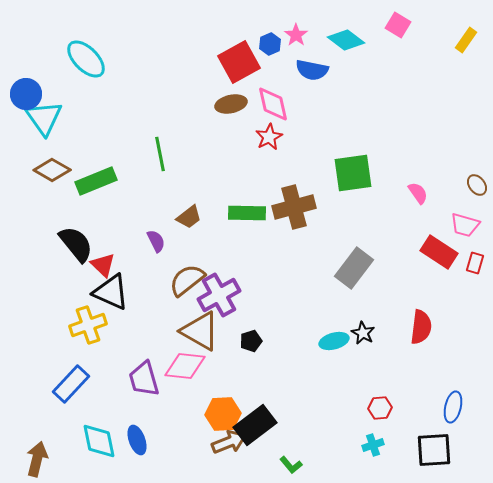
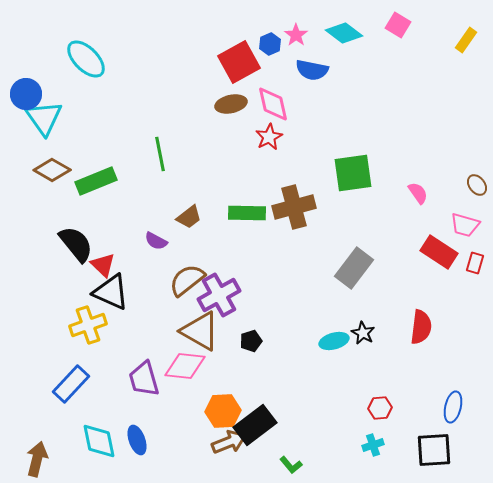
cyan diamond at (346, 40): moved 2 px left, 7 px up
purple semicircle at (156, 241): rotated 145 degrees clockwise
orange hexagon at (223, 414): moved 3 px up
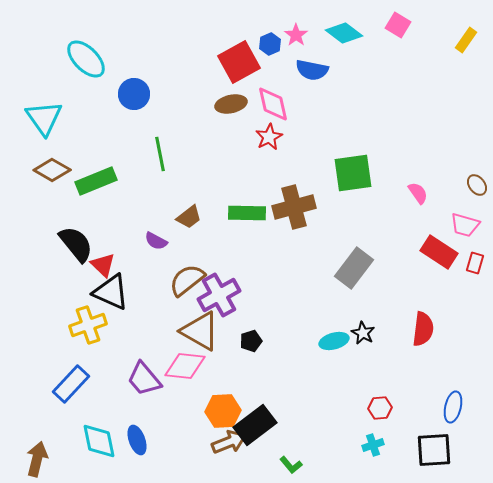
blue circle at (26, 94): moved 108 px right
red semicircle at (421, 327): moved 2 px right, 2 px down
purple trapezoid at (144, 379): rotated 24 degrees counterclockwise
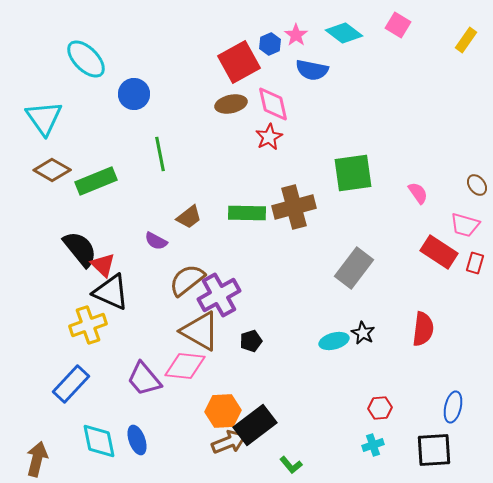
black semicircle at (76, 244): moved 4 px right, 5 px down
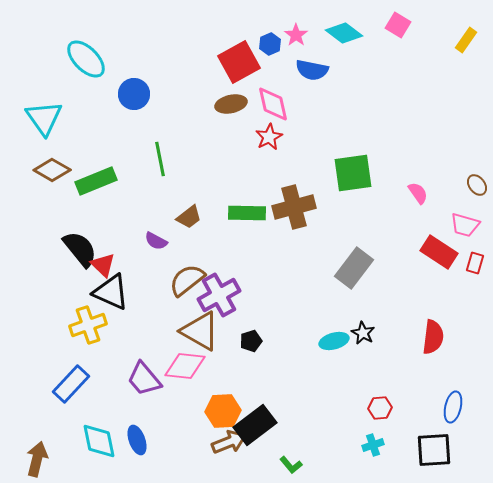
green line at (160, 154): moved 5 px down
red semicircle at (423, 329): moved 10 px right, 8 px down
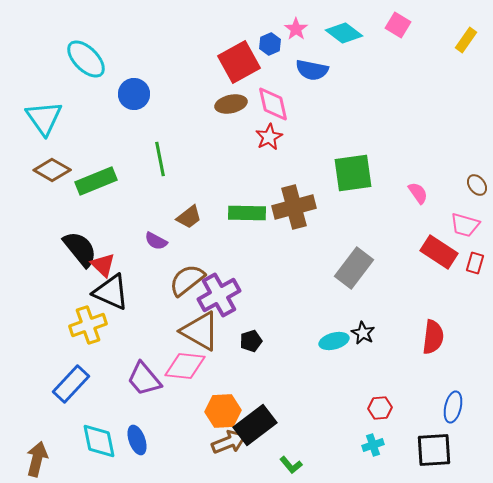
pink star at (296, 35): moved 6 px up
